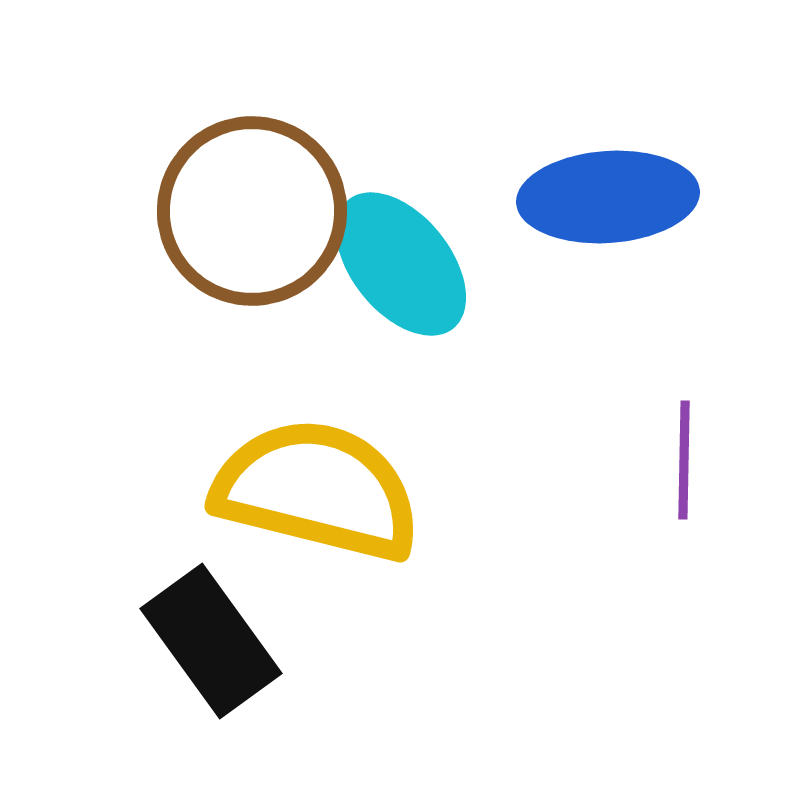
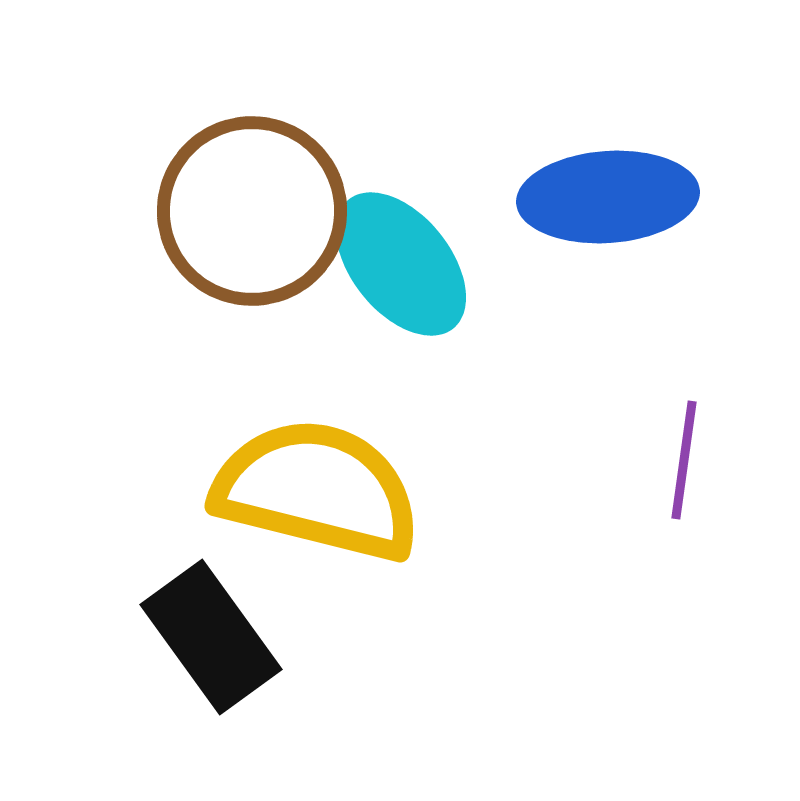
purple line: rotated 7 degrees clockwise
black rectangle: moved 4 px up
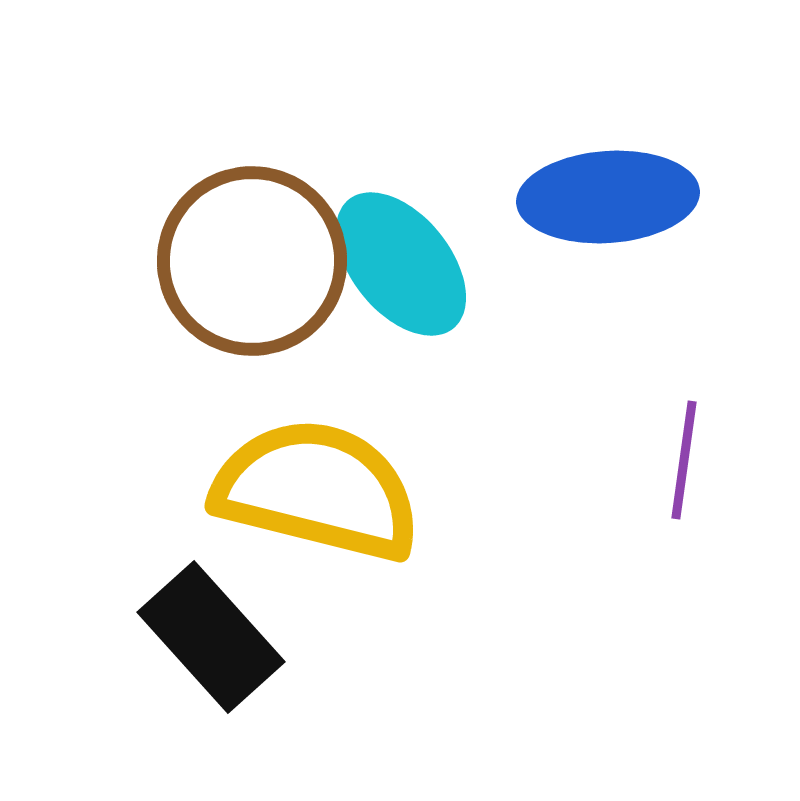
brown circle: moved 50 px down
black rectangle: rotated 6 degrees counterclockwise
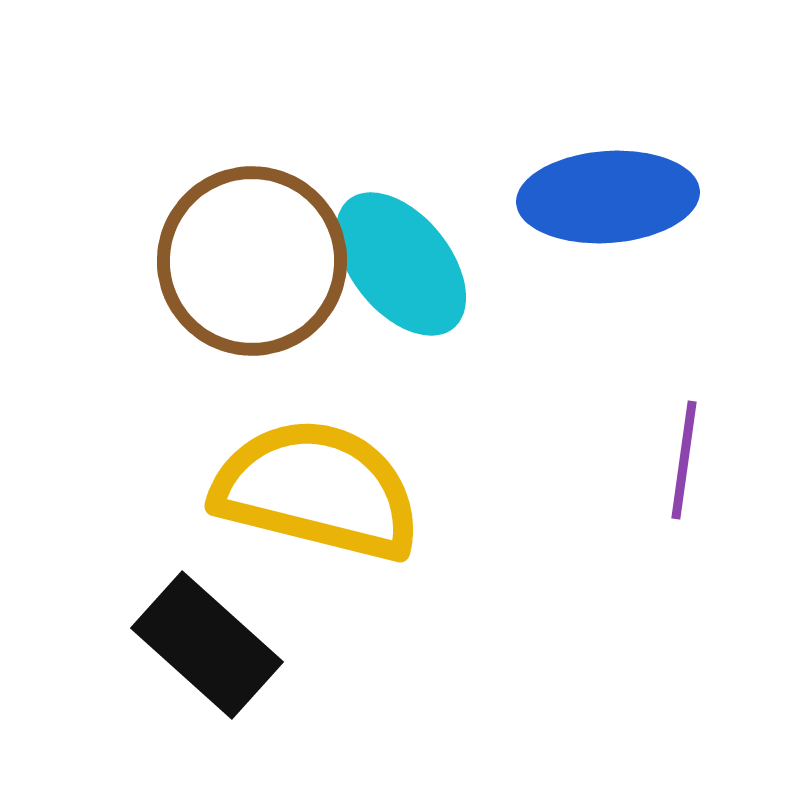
black rectangle: moved 4 px left, 8 px down; rotated 6 degrees counterclockwise
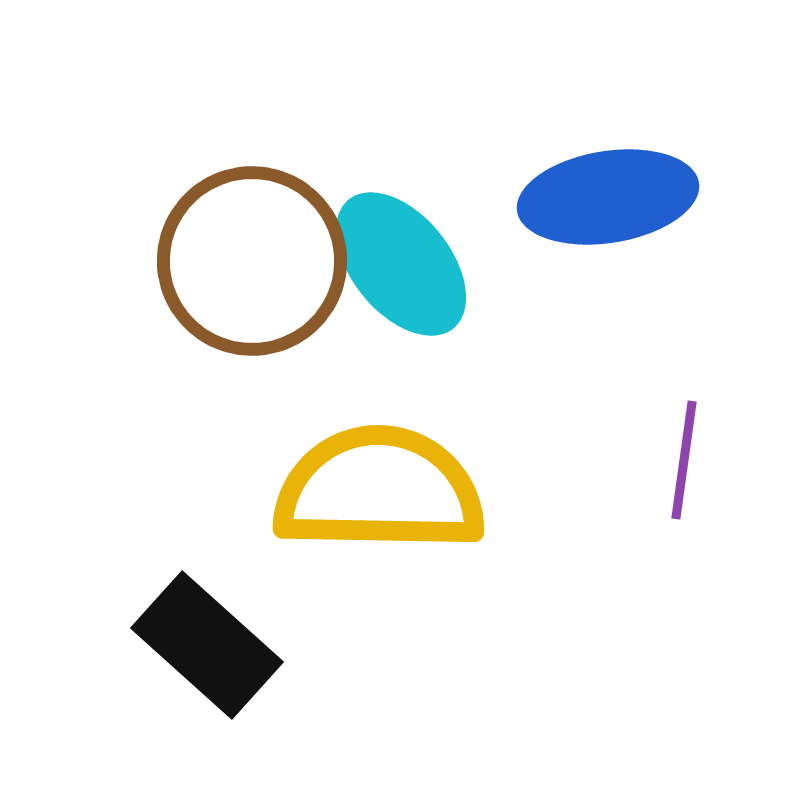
blue ellipse: rotated 5 degrees counterclockwise
yellow semicircle: moved 62 px right; rotated 13 degrees counterclockwise
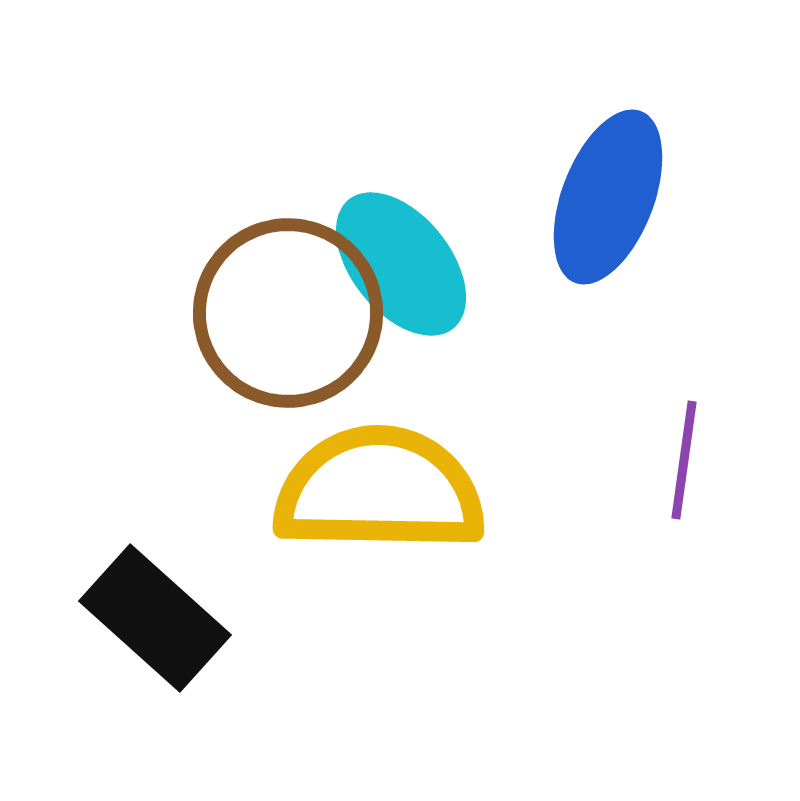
blue ellipse: rotated 60 degrees counterclockwise
brown circle: moved 36 px right, 52 px down
black rectangle: moved 52 px left, 27 px up
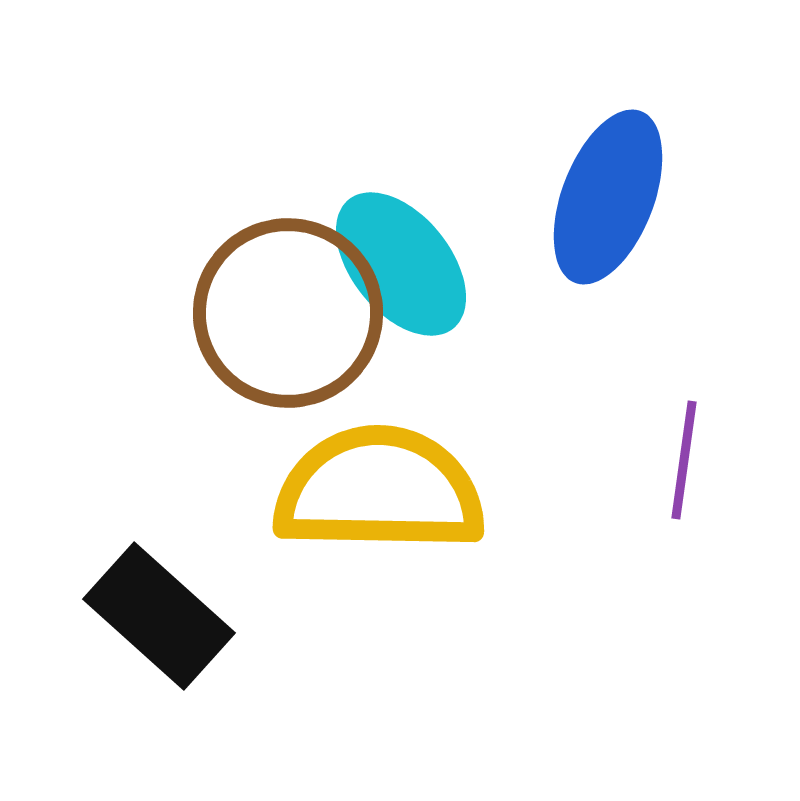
black rectangle: moved 4 px right, 2 px up
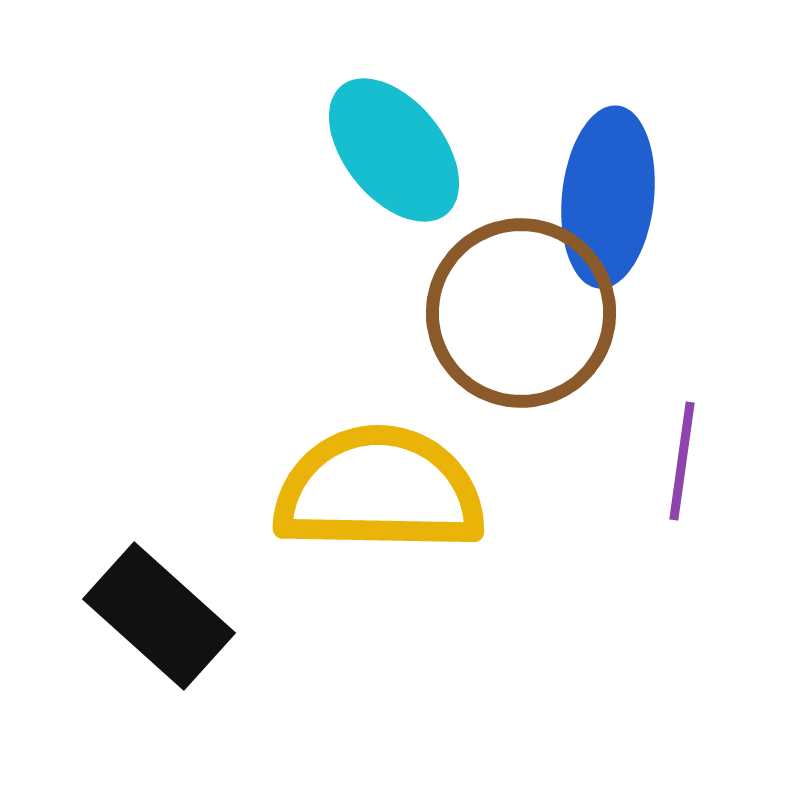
blue ellipse: rotated 15 degrees counterclockwise
cyan ellipse: moved 7 px left, 114 px up
brown circle: moved 233 px right
purple line: moved 2 px left, 1 px down
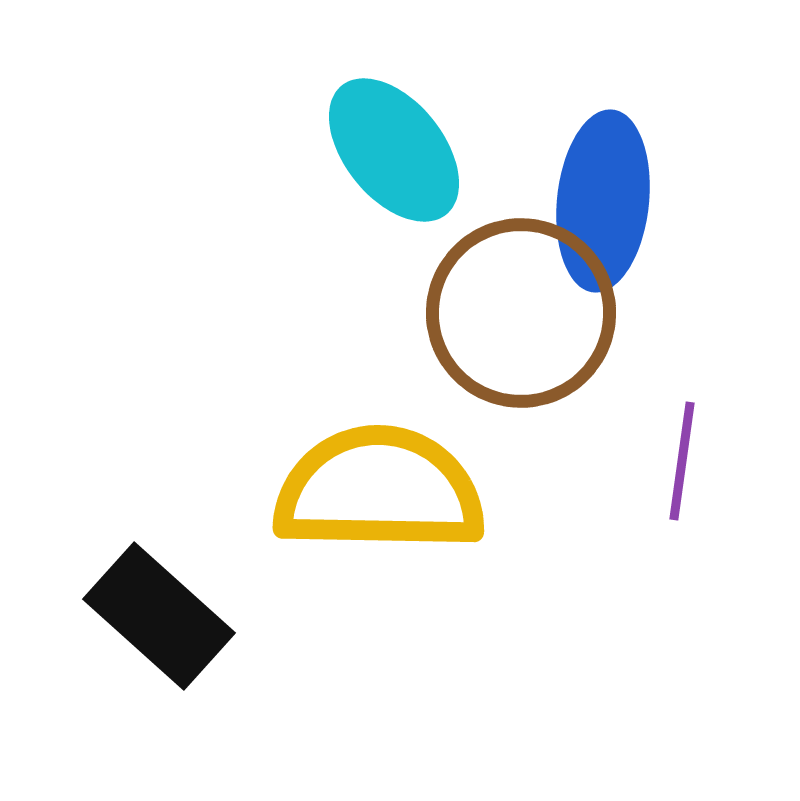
blue ellipse: moved 5 px left, 4 px down
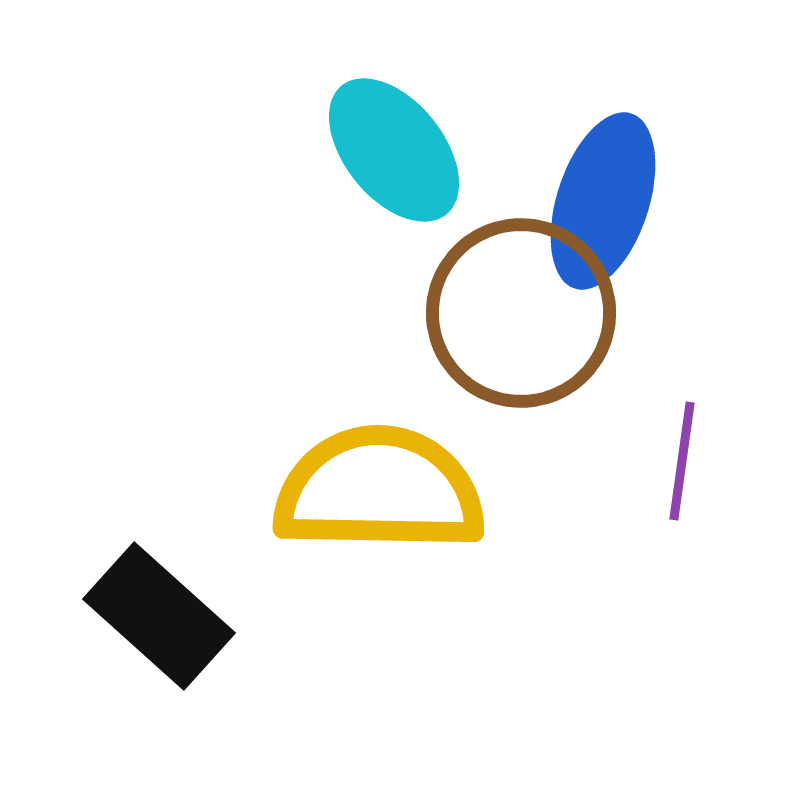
blue ellipse: rotated 12 degrees clockwise
